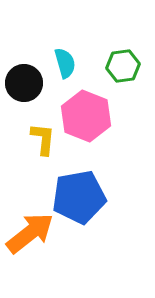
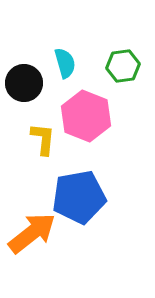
orange arrow: moved 2 px right
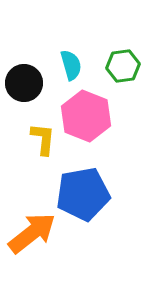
cyan semicircle: moved 6 px right, 2 px down
blue pentagon: moved 4 px right, 3 px up
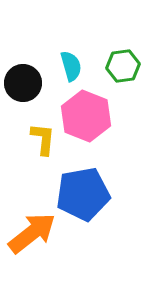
cyan semicircle: moved 1 px down
black circle: moved 1 px left
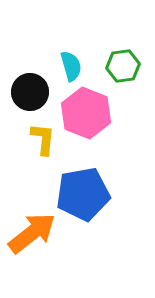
black circle: moved 7 px right, 9 px down
pink hexagon: moved 3 px up
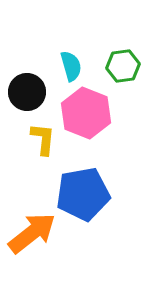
black circle: moved 3 px left
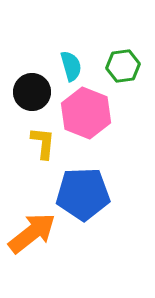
black circle: moved 5 px right
yellow L-shape: moved 4 px down
blue pentagon: rotated 8 degrees clockwise
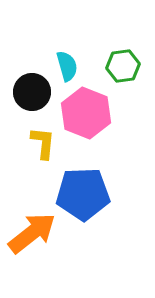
cyan semicircle: moved 4 px left
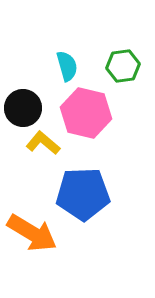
black circle: moved 9 px left, 16 px down
pink hexagon: rotated 9 degrees counterclockwise
yellow L-shape: rotated 56 degrees counterclockwise
orange arrow: rotated 69 degrees clockwise
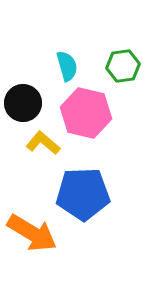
black circle: moved 5 px up
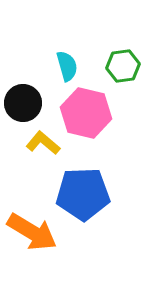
orange arrow: moved 1 px up
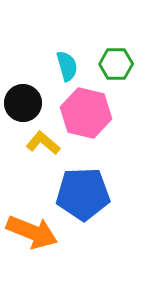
green hexagon: moved 7 px left, 2 px up; rotated 8 degrees clockwise
orange arrow: rotated 9 degrees counterclockwise
